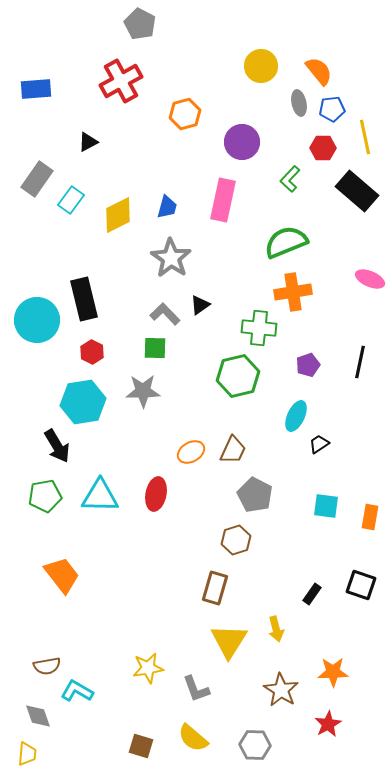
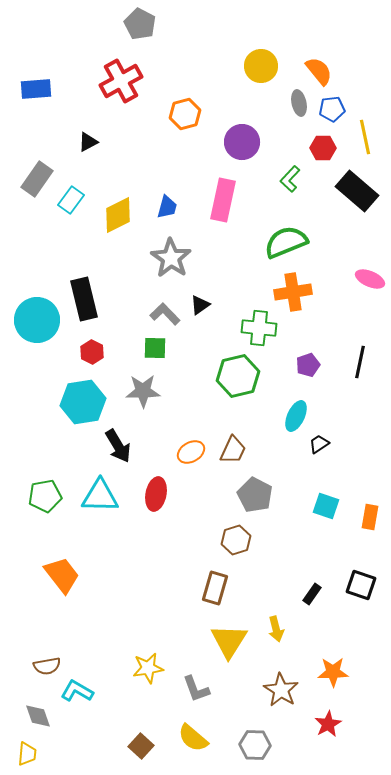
black arrow at (57, 446): moved 61 px right
cyan square at (326, 506): rotated 12 degrees clockwise
brown square at (141, 746): rotated 25 degrees clockwise
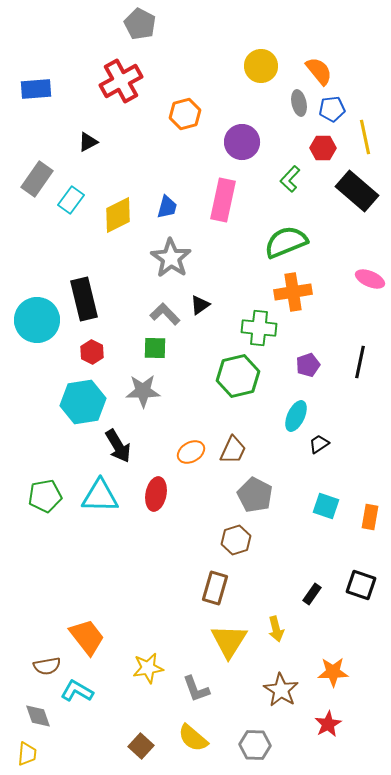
orange trapezoid at (62, 575): moved 25 px right, 62 px down
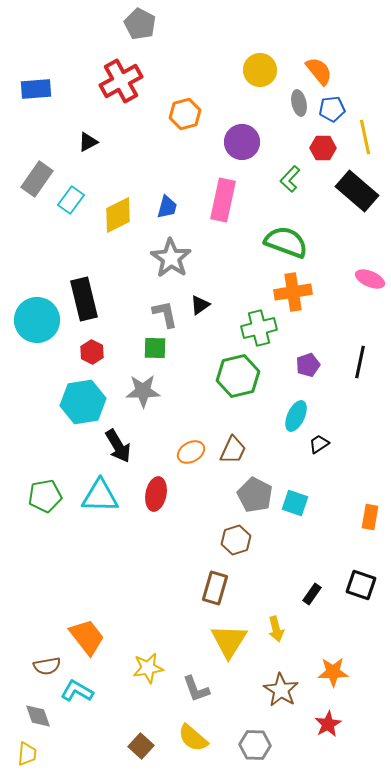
yellow circle at (261, 66): moved 1 px left, 4 px down
green semicircle at (286, 242): rotated 42 degrees clockwise
gray L-shape at (165, 314): rotated 32 degrees clockwise
green cross at (259, 328): rotated 20 degrees counterclockwise
cyan square at (326, 506): moved 31 px left, 3 px up
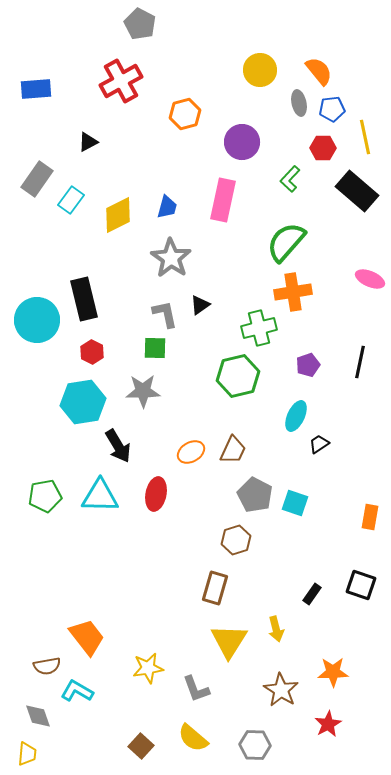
green semicircle at (286, 242): rotated 69 degrees counterclockwise
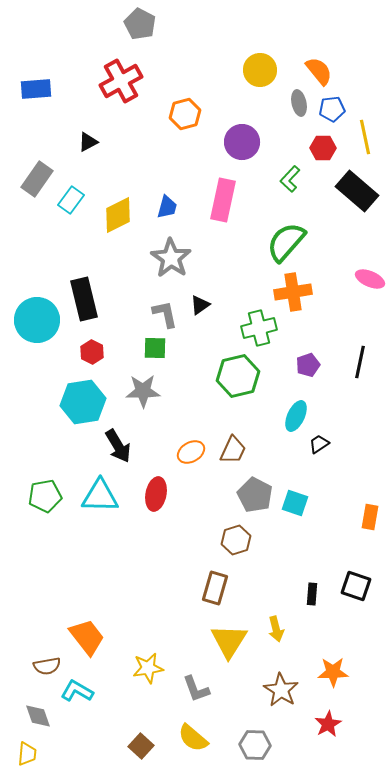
black square at (361, 585): moved 5 px left, 1 px down
black rectangle at (312, 594): rotated 30 degrees counterclockwise
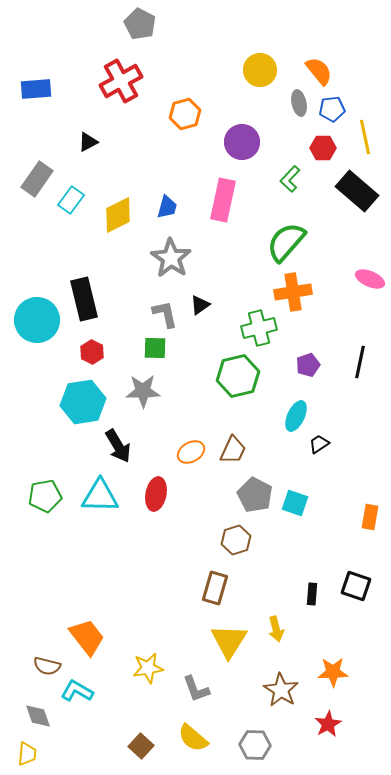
brown semicircle at (47, 666): rotated 24 degrees clockwise
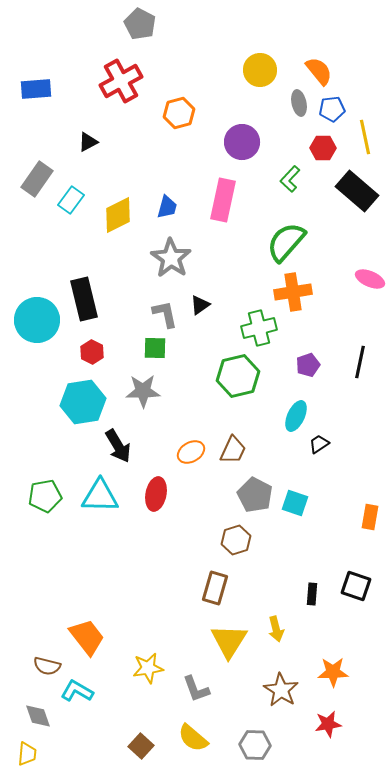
orange hexagon at (185, 114): moved 6 px left, 1 px up
red star at (328, 724): rotated 20 degrees clockwise
